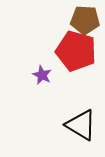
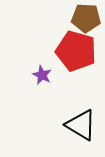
brown pentagon: moved 1 px right, 2 px up
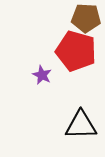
black triangle: rotated 32 degrees counterclockwise
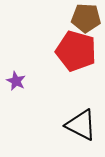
purple star: moved 26 px left, 6 px down
black triangle: rotated 28 degrees clockwise
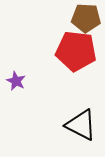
red pentagon: rotated 9 degrees counterclockwise
